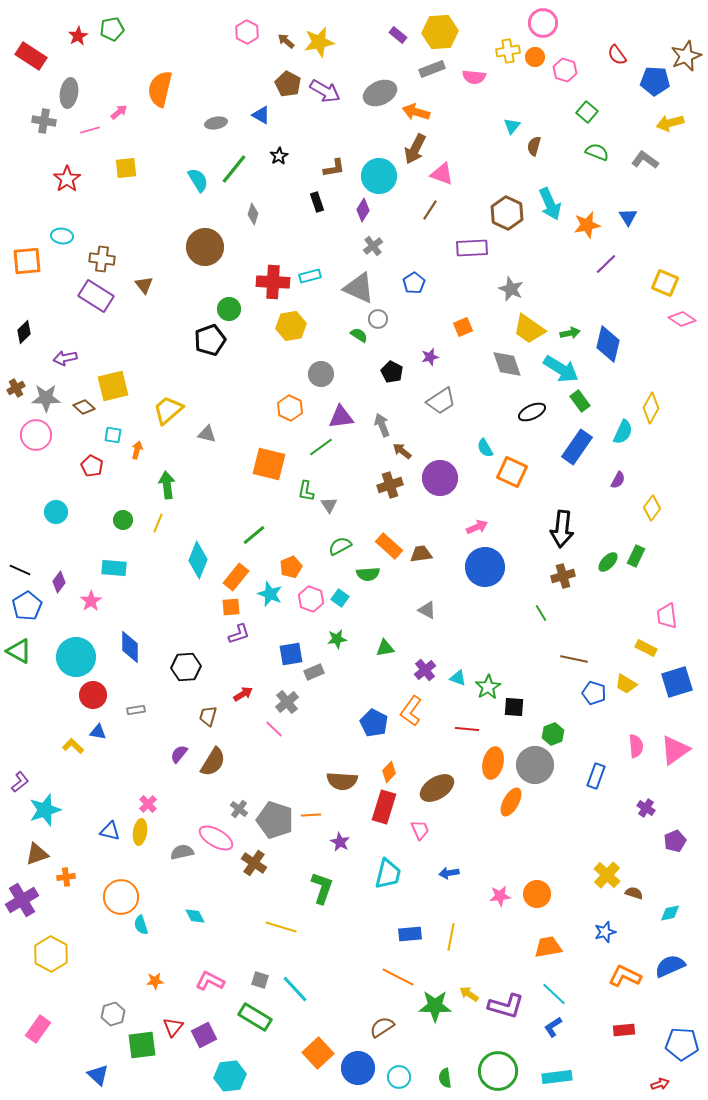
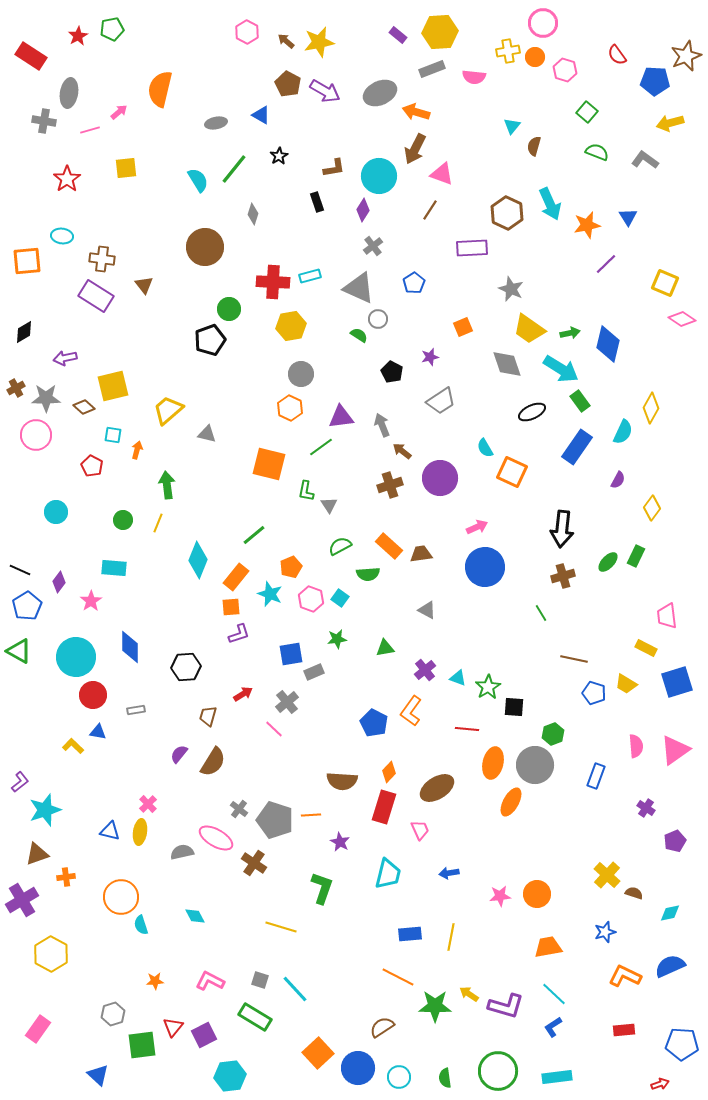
black diamond at (24, 332): rotated 15 degrees clockwise
gray circle at (321, 374): moved 20 px left
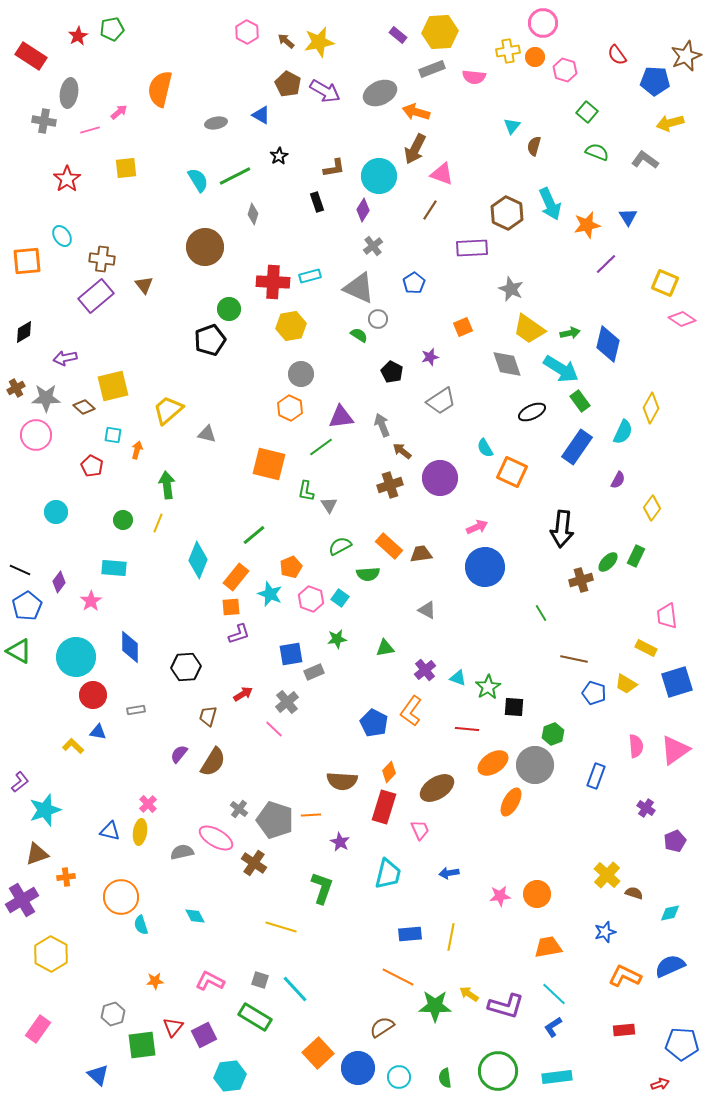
green line at (234, 169): moved 1 px right, 7 px down; rotated 24 degrees clockwise
cyan ellipse at (62, 236): rotated 50 degrees clockwise
purple rectangle at (96, 296): rotated 72 degrees counterclockwise
brown cross at (563, 576): moved 18 px right, 4 px down
orange ellipse at (493, 763): rotated 44 degrees clockwise
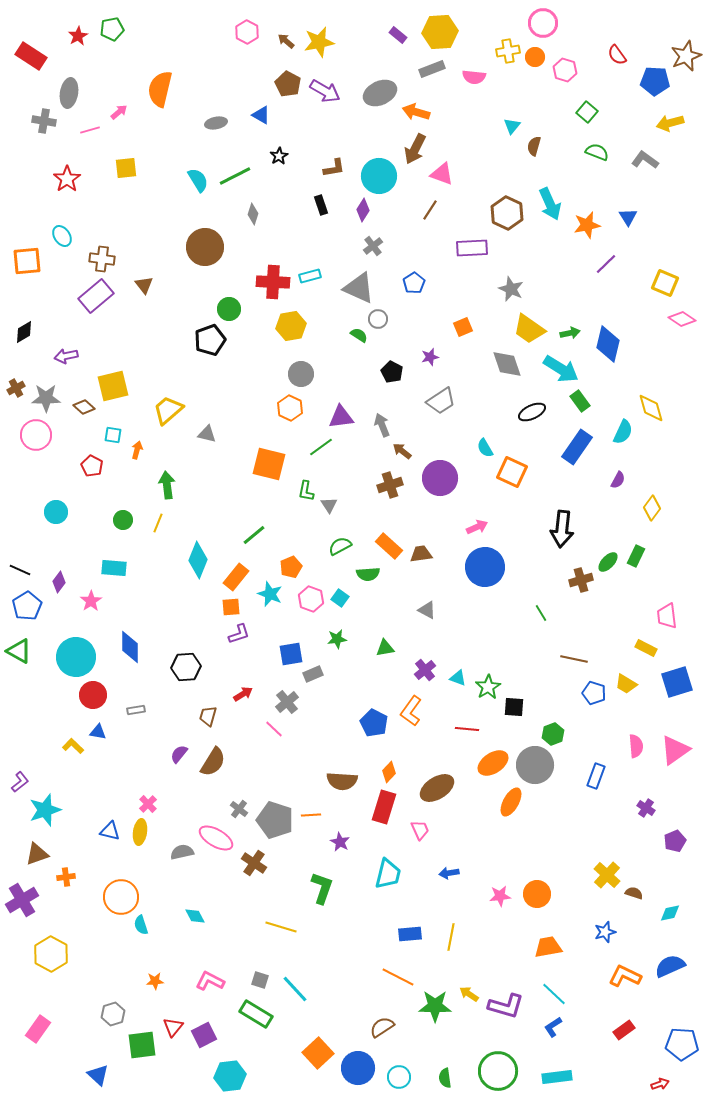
black rectangle at (317, 202): moved 4 px right, 3 px down
purple arrow at (65, 358): moved 1 px right, 2 px up
yellow diamond at (651, 408): rotated 44 degrees counterclockwise
gray rectangle at (314, 672): moved 1 px left, 2 px down
green rectangle at (255, 1017): moved 1 px right, 3 px up
red rectangle at (624, 1030): rotated 30 degrees counterclockwise
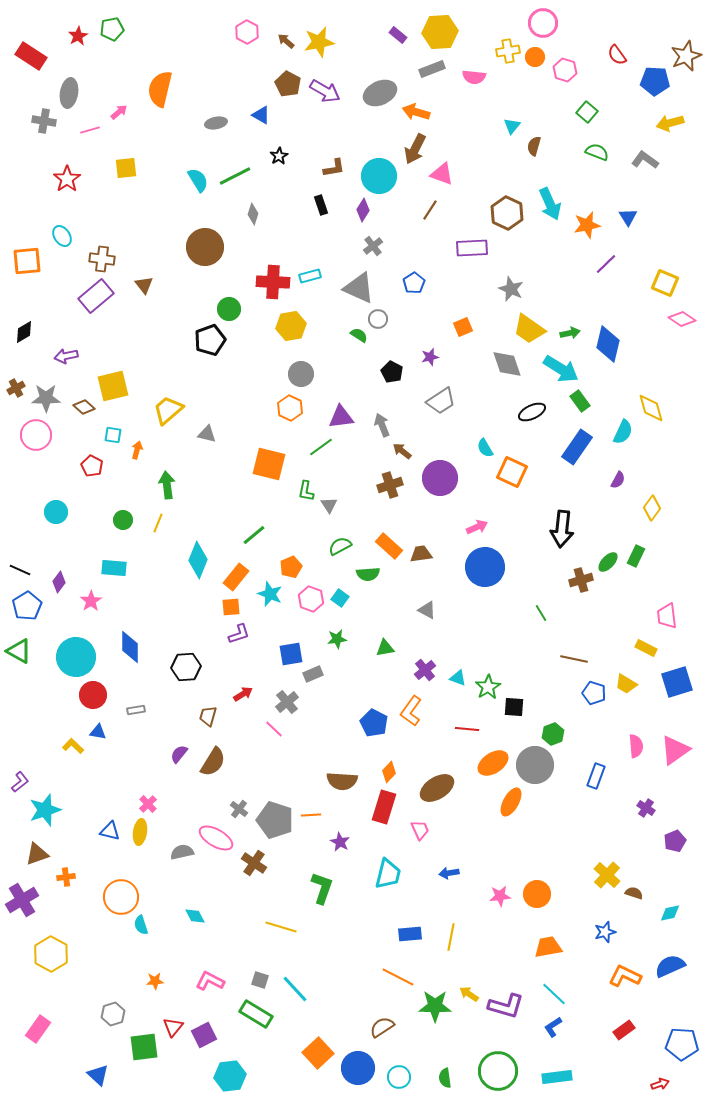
green square at (142, 1045): moved 2 px right, 2 px down
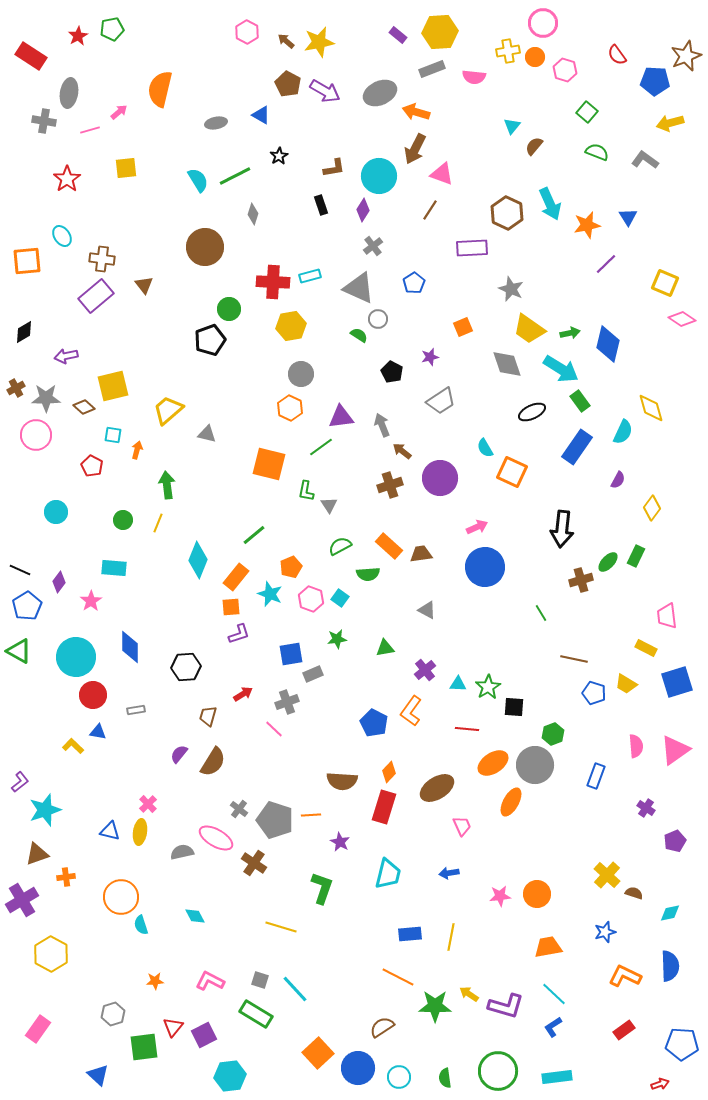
brown semicircle at (534, 146): rotated 24 degrees clockwise
cyan triangle at (458, 678): moved 6 px down; rotated 18 degrees counterclockwise
gray cross at (287, 702): rotated 20 degrees clockwise
pink trapezoid at (420, 830): moved 42 px right, 4 px up
blue semicircle at (670, 966): rotated 112 degrees clockwise
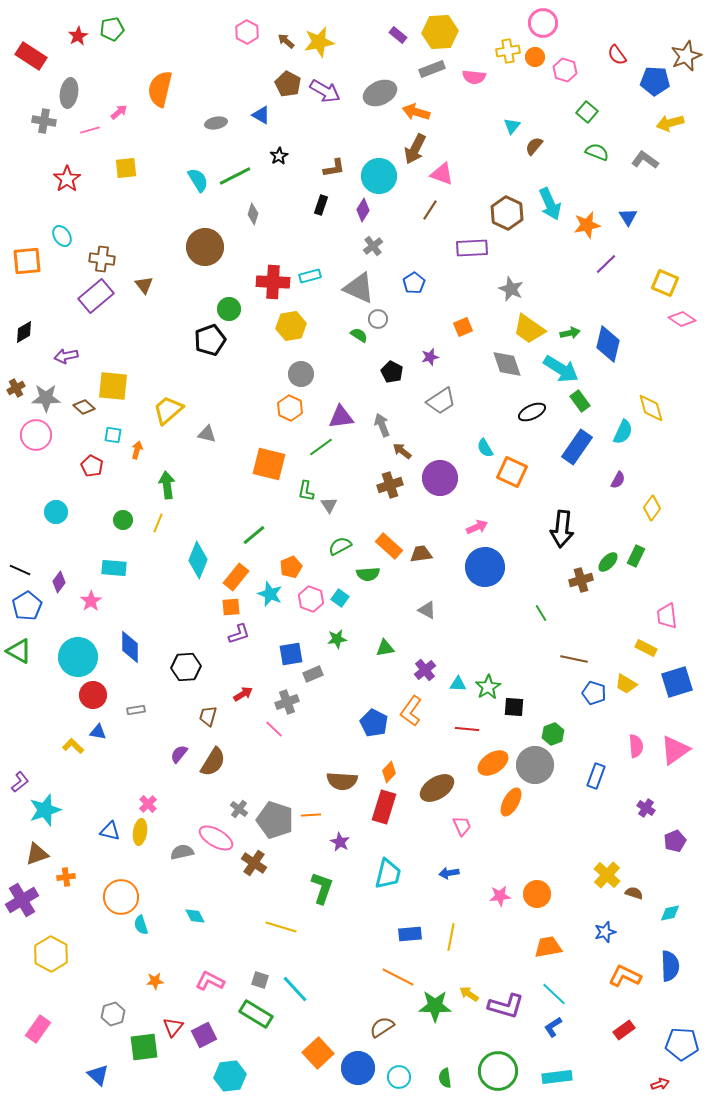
black rectangle at (321, 205): rotated 36 degrees clockwise
yellow square at (113, 386): rotated 20 degrees clockwise
cyan circle at (76, 657): moved 2 px right
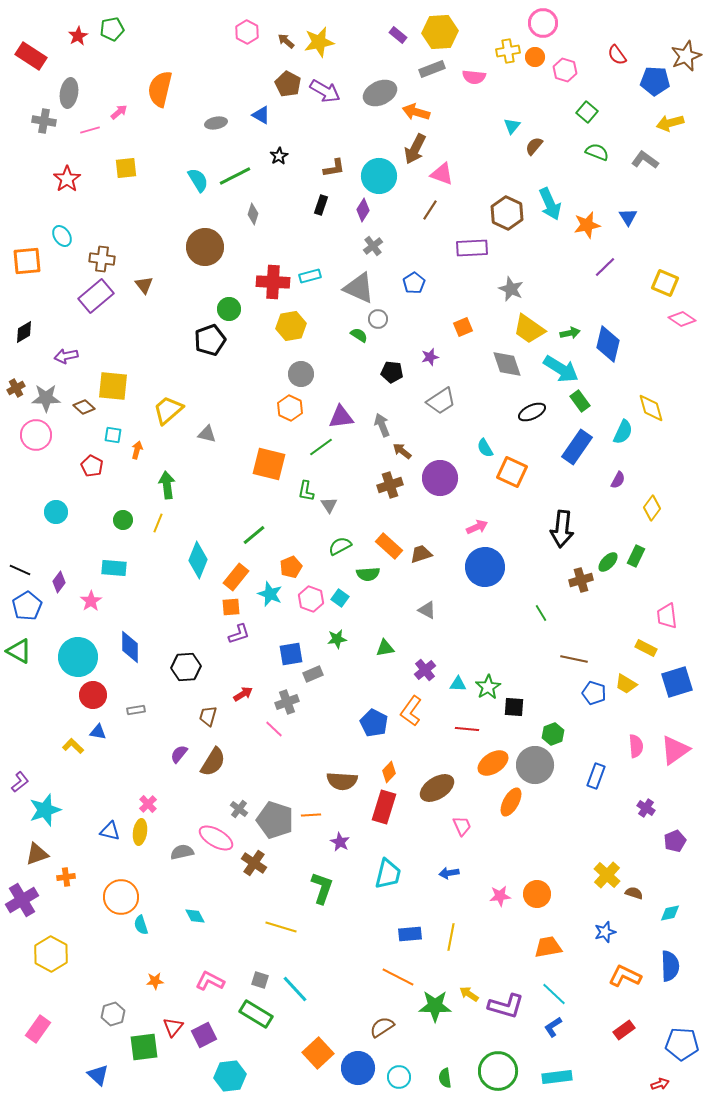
purple line at (606, 264): moved 1 px left, 3 px down
black pentagon at (392, 372): rotated 20 degrees counterclockwise
brown trapezoid at (421, 554): rotated 10 degrees counterclockwise
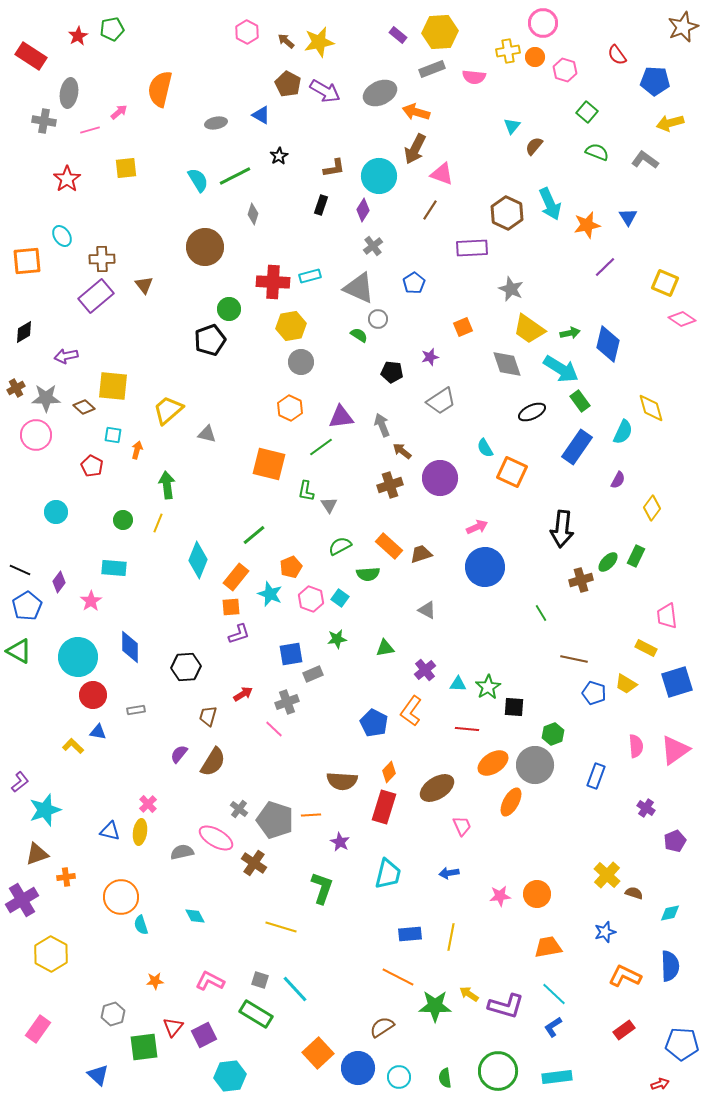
brown star at (686, 56): moved 3 px left, 29 px up
brown cross at (102, 259): rotated 10 degrees counterclockwise
gray circle at (301, 374): moved 12 px up
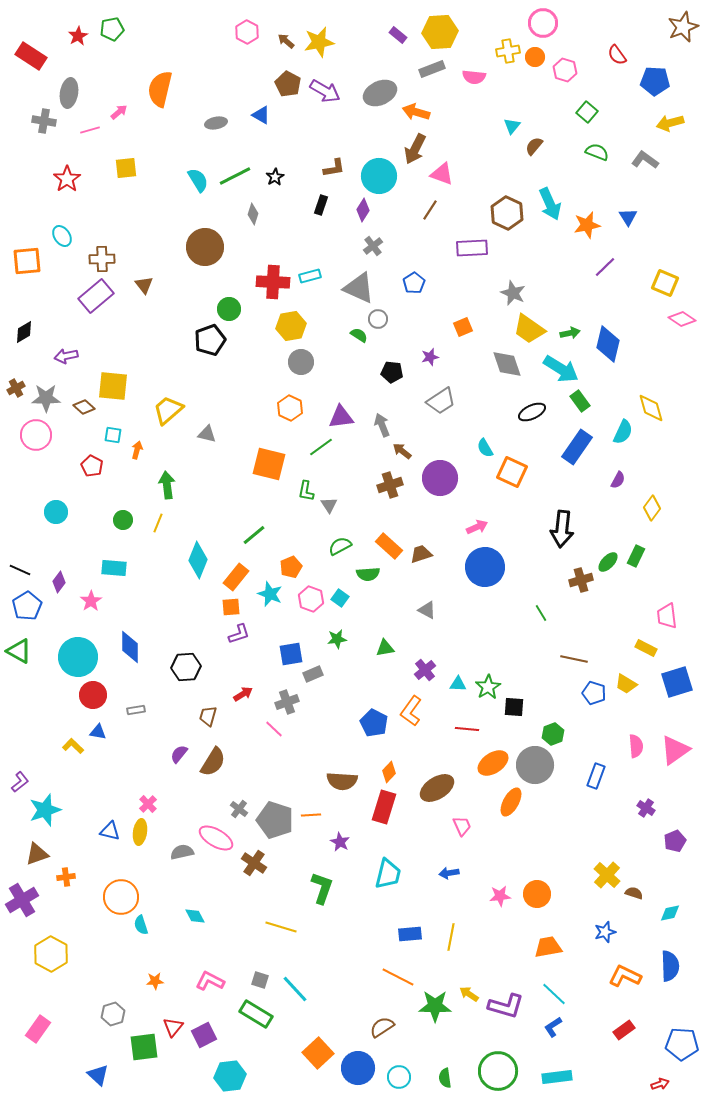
black star at (279, 156): moved 4 px left, 21 px down
gray star at (511, 289): moved 2 px right, 4 px down
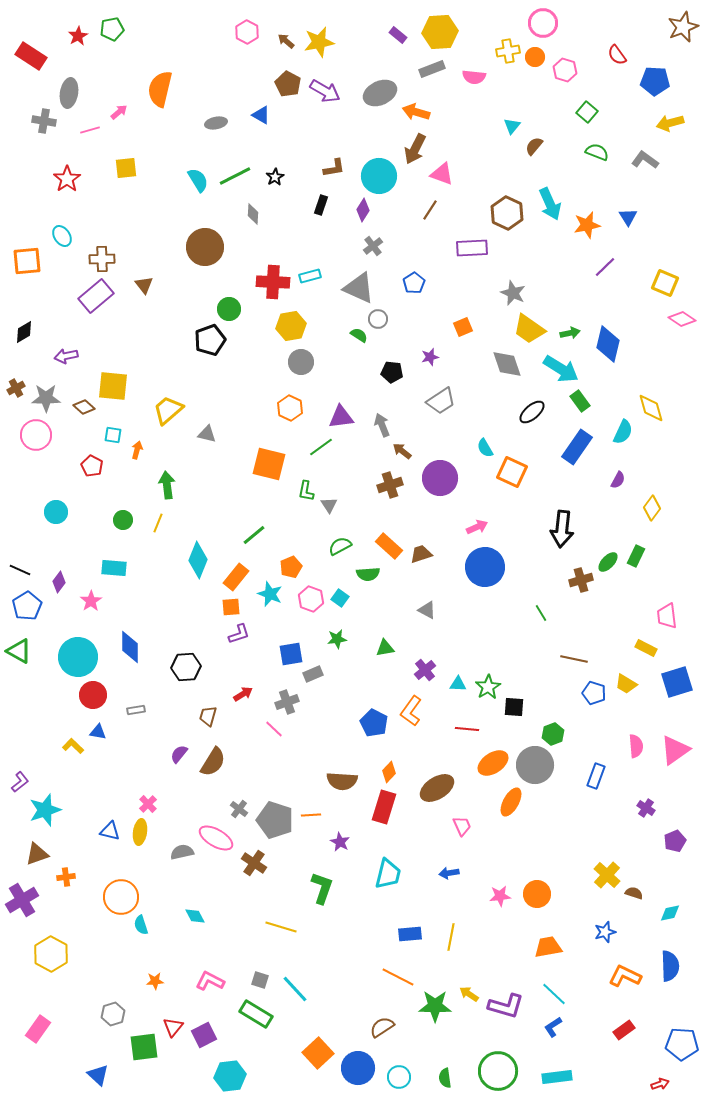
gray diamond at (253, 214): rotated 15 degrees counterclockwise
black ellipse at (532, 412): rotated 16 degrees counterclockwise
